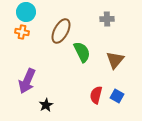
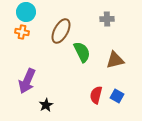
brown triangle: rotated 36 degrees clockwise
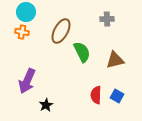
red semicircle: rotated 12 degrees counterclockwise
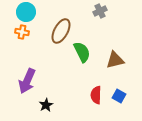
gray cross: moved 7 px left, 8 px up; rotated 24 degrees counterclockwise
blue square: moved 2 px right
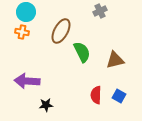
purple arrow: rotated 70 degrees clockwise
black star: rotated 24 degrees clockwise
